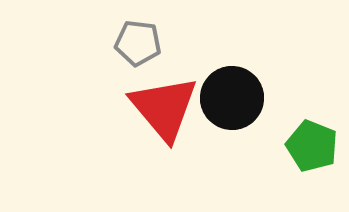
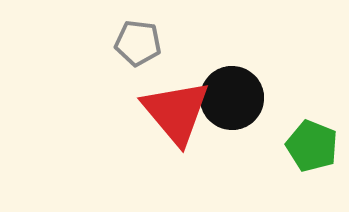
red triangle: moved 12 px right, 4 px down
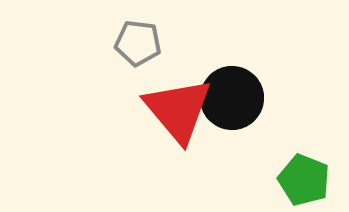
red triangle: moved 2 px right, 2 px up
green pentagon: moved 8 px left, 34 px down
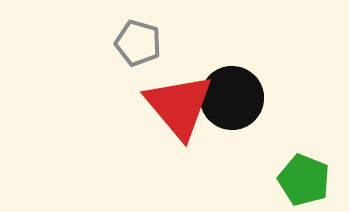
gray pentagon: rotated 9 degrees clockwise
red triangle: moved 1 px right, 4 px up
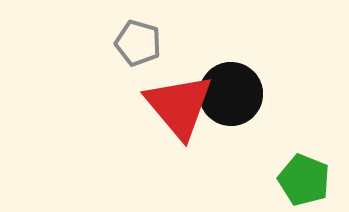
black circle: moved 1 px left, 4 px up
